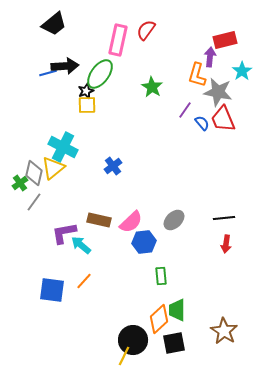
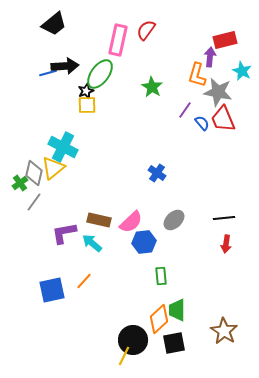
cyan star: rotated 12 degrees counterclockwise
blue cross: moved 44 px right, 7 px down; rotated 18 degrees counterclockwise
cyan arrow: moved 11 px right, 2 px up
blue square: rotated 20 degrees counterclockwise
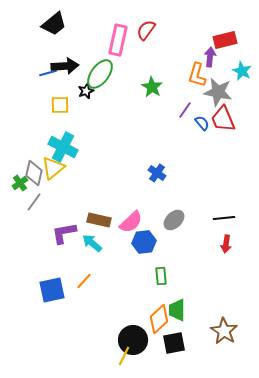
yellow square: moved 27 px left
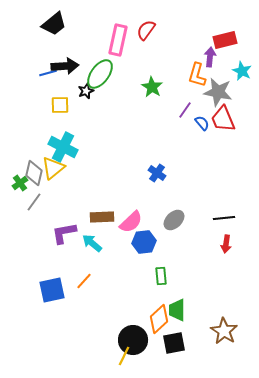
brown rectangle: moved 3 px right, 3 px up; rotated 15 degrees counterclockwise
